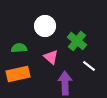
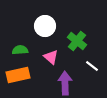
green semicircle: moved 1 px right, 2 px down
white line: moved 3 px right
orange rectangle: moved 1 px down
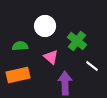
green semicircle: moved 4 px up
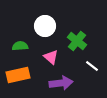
purple arrow: moved 4 px left; rotated 85 degrees clockwise
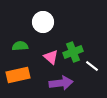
white circle: moved 2 px left, 4 px up
green cross: moved 4 px left, 11 px down; rotated 30 degrees clockwise
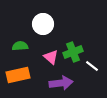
white circle: moved 2 px down
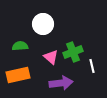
white line: rotated 40 degrees clockwise
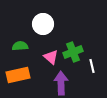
purple arrow: rotated 85 degrees counterclockwise
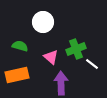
white circle: moved 2 px up
green semicircle: rotated 21 degrees clockwise
green cross: moved 3 px right, 3 px up
white line: moved 2 px up; rotated 40 degrees counterclockwise
orange rectangle: moved 1 px left
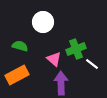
pink triangle: moved 3 px right, 2 px down
orange rectangle: rotated 15 degrees counterclockwise
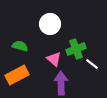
white circle: moved 7 px right, 2 px down
